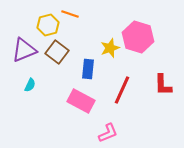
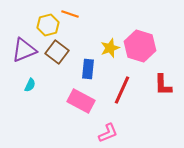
pink hexagon: moved 2 px right, 9 px down
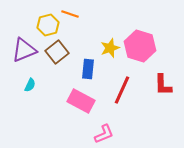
brown square: rotated 15 degrees clockwise
pink L-shape: moved 4 px left, 1 px down
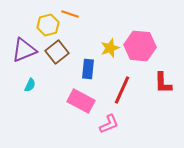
pink hexagon: rotated 12 degrees counterclockwise
red L-shape: moved 2 px up
pink L-shape: moved 5 px right, 10 px up
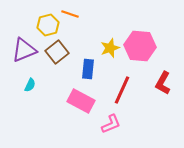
red L-shape: rotated 30 degrees clockwise
pink L-shape: moved 2 px right
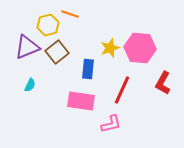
pink hexagon: moved 2 px down
purple triangle: moved 3 px right, 3 px up
pink rectangle: rotated 20 degrees counterclockwise
pink L-shape: rotated 10 degrees clockwise
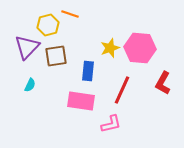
purple triangle: rotated 24 degrees counterclockwise
brown square: moved 1 px left, 4 px down; rotated 30 degrees clockwise
blue rectangle: moved 2 px down
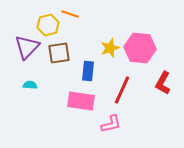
brown square: moved 3 px right, 3 px up
cyan semicircle: rotated 112 degrees counterclockwise
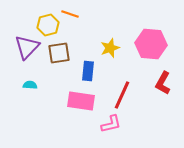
pink hexagon: moved 11 px right, 4 px up
red line: moved 5 px down
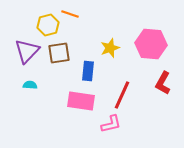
purple triangle: moved 4 px down
